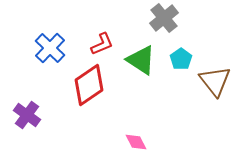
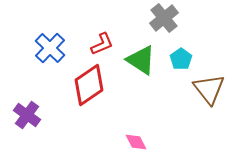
brown triangle: moved 6 px left, 8 px down
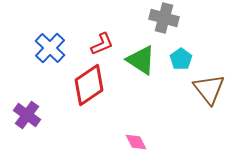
gray cross: rotated 36 degrees counterclockwise
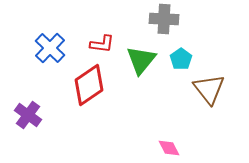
gray cross: moved 1 px down; rotated 12 degrees counterclockwise
red L-shape: rotated 30 degrees clockwise
green triangle: rotated 36 degrees clockwise
purple cross: moved 1 px right
pink diamond: moved 33 px right, 6 px down
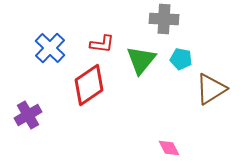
cyan pentagon: rotated 25 degrees counterclockwise
brown triangle: moved 2 px right; rotated 36 degrees clockwise
purple cross: rotated 24 degrees clockwise
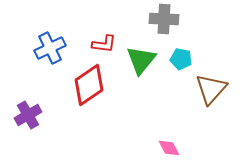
red L-shape: moved 2 px right
blue cross: rotated 20 degrees clockwise
brown triangle: rotated 16 degrees counterclockwise
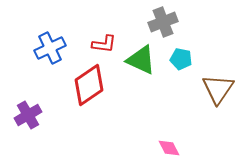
gray cross: moved 1 px left, 3 px down; rotated 24 degrees counterclockwise
green triangle: rotated 44 degrees counterclockwise
brown triangle: moved 7 px right; rotated 8 degrees counterclockwise
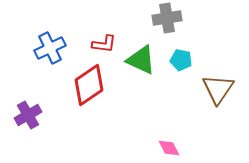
gray cross: moved 4 px right, 4 px up; rotated 12 degrees clockwise
cyan pentagon: moved 1 px down
